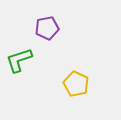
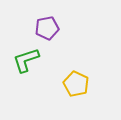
green L-shape: moved 7 px right
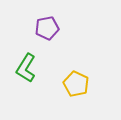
green L-shape: moved 8 px down; rotated 40 degrees counterclockwise
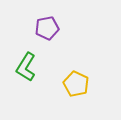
green L-shape: moved 1 px up
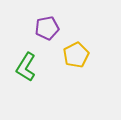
yellow pentagon: moved 29 px up; rotated 20 degrees clockwise
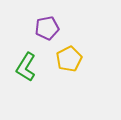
yellow pentagon: moved 7 px left, 4 px down
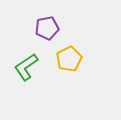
green L-shape: rotated 24 degrees clockwise
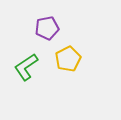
yellow pentagon: moved 1 px left
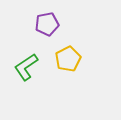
purple pentagon: moved 4 px up
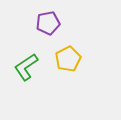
purple pentagon: moved 1 px right, 1 px up
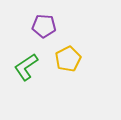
purple pentagon: moved 4 px left, 3 px down; rotated 15 degrees clockwise
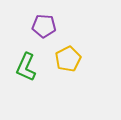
green L-shape: rotated 32 degrees counterclockwise
